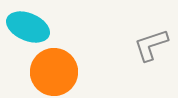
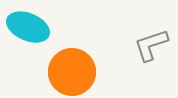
orange circle: moved 18 px right
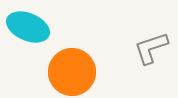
gray L-shape: moved 3 px down
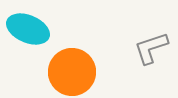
cyan ellipse: moved 2 px down
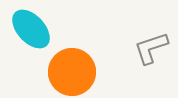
cyan ellipse: moved 3 px right; rotated 24 degrees clockwise
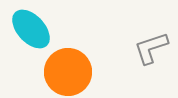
orange circle: moved 4 px left
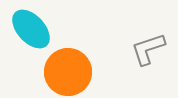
gray L-shape: moved 3 px left, 1 px down
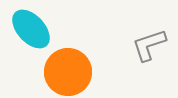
gray L-shape: moved 1 px right, 4 px up
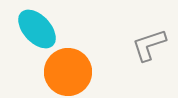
cyan ellipse: moved 6 px right
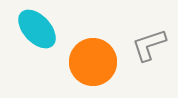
orange circle: moved 25 px right, 10 px up
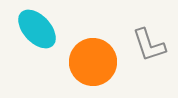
gray L-shape: rotated 90 degrees counterclockwise
